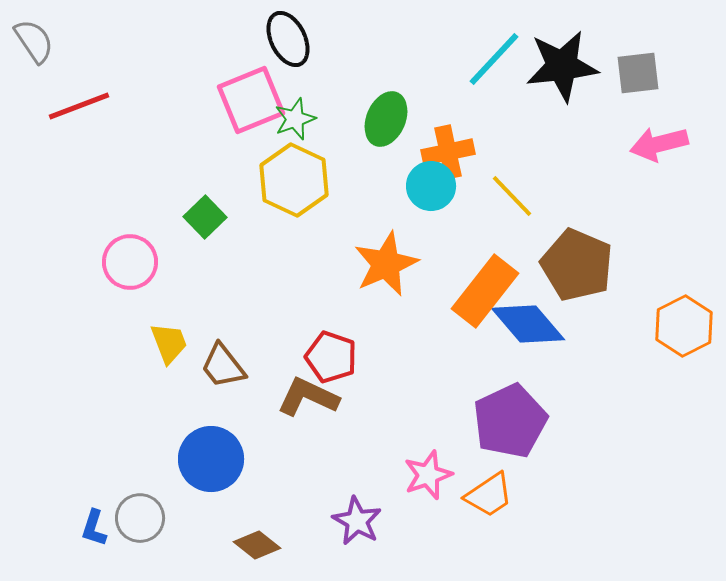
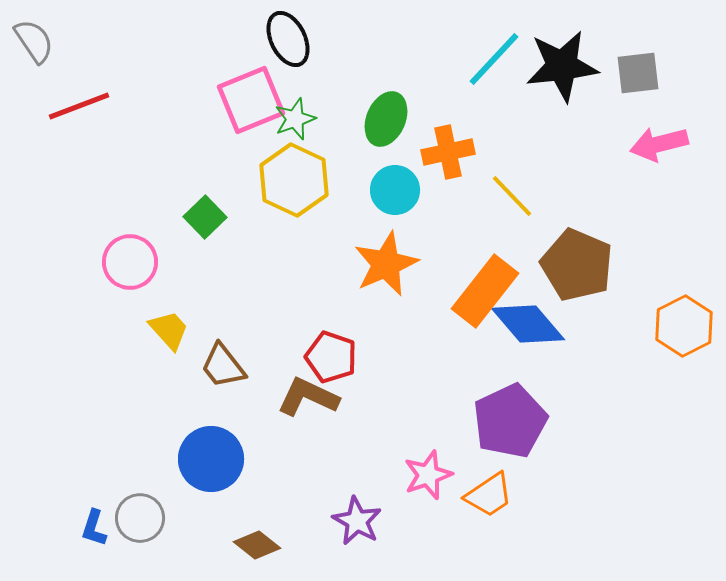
cyan circle: moved 36 px left, 4 px down
yellow trapezoid: moved 13 px up; rotated 21 degrees counterclockwise
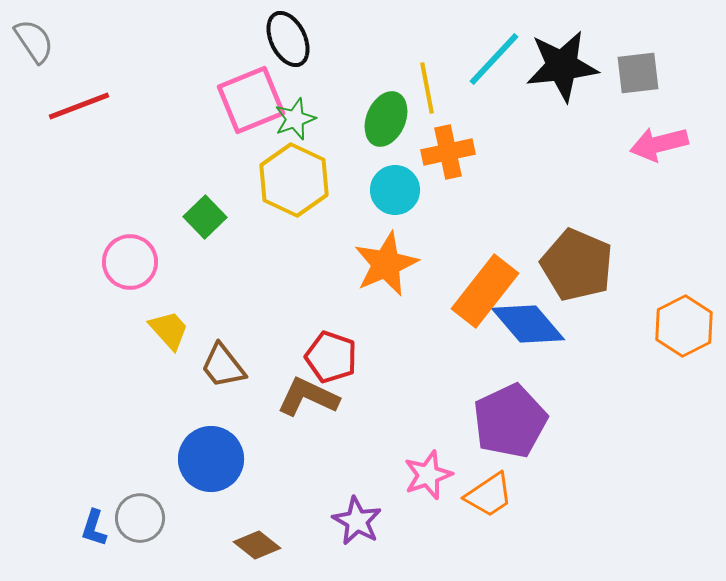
yellow line: moved 85 px left, 108 px up; rotated 33 degrees clockwise
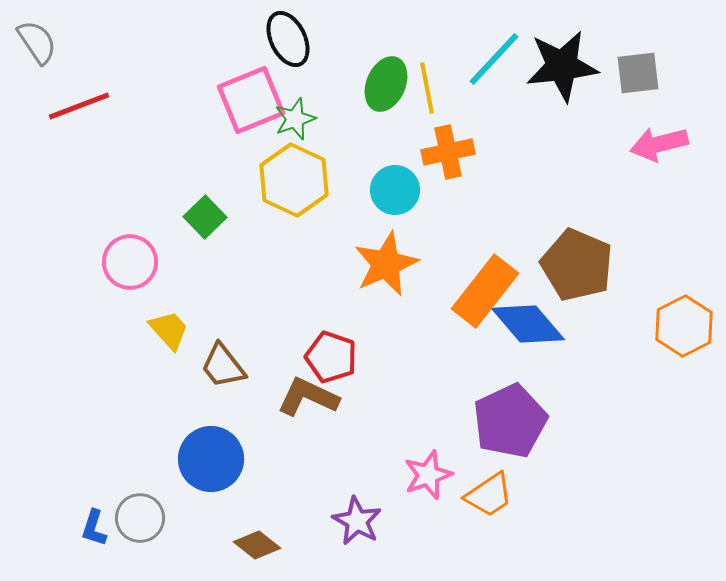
gray semicircle: moved 3 px right, 1 px down
green ellipse: moved 35 px up
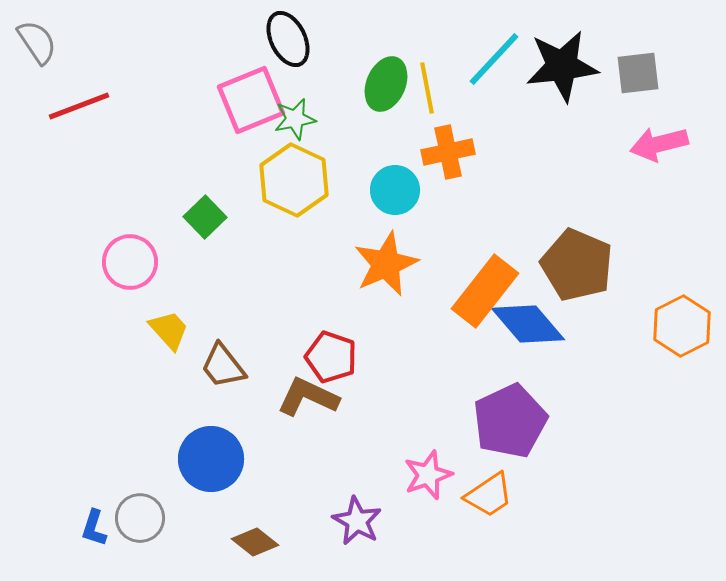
green star: rotated 9 degrees clockwise
orange hexagon: moved 2 px left
brown diamond: moved 2 px left, 3 px up
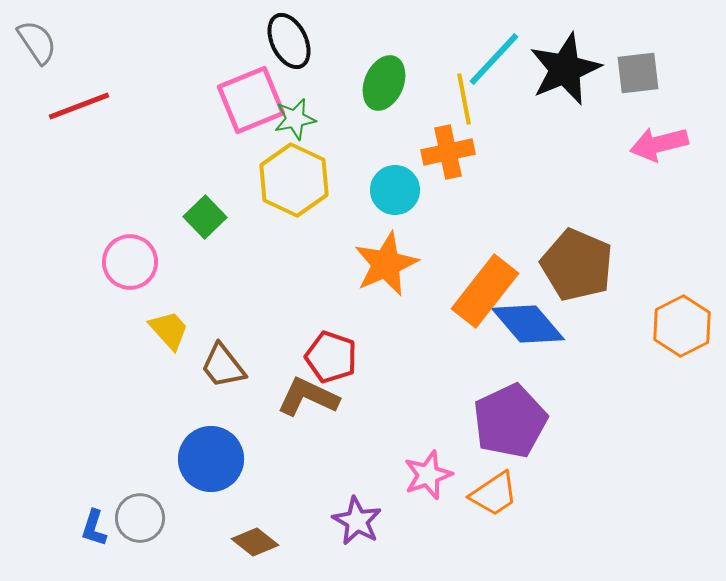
black ellipse: moved 1 px right, 2 px down
black star: moved 3 px right, 3 px down; rotated 16 degrees counterclockwise
green ellipse: moved 2 px left, 1 px up
yellow line: moved 37 px right, 11 px down
orange trapezoid: moved 5 px right, 1 px up
